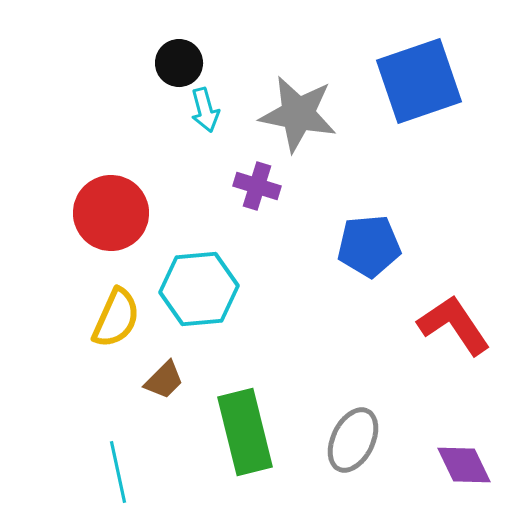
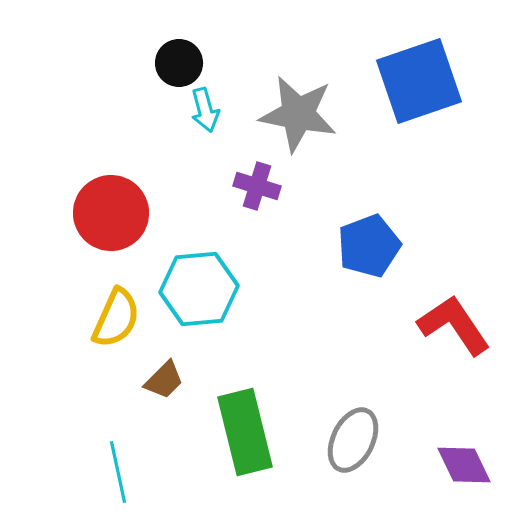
blue pentagon: rotated 16 degrees counterclockwise
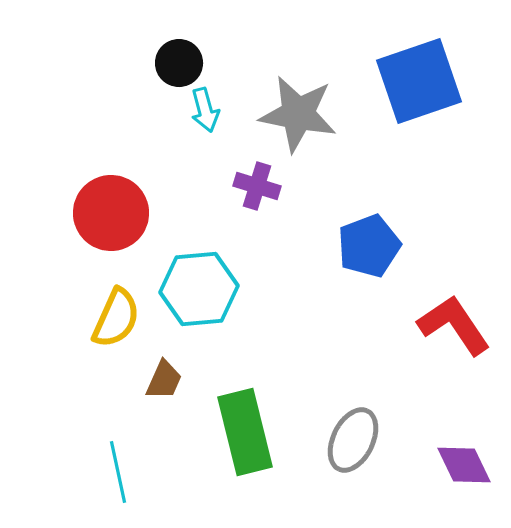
brown trapezoid: rotated 21 degrees counterclockwise
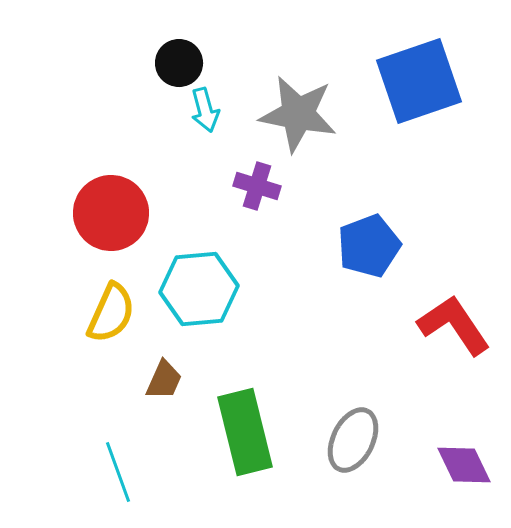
yellow semicircle: moved 5 px left, 5 px up
cyan line: rotated 8 degrees counterclockwise
